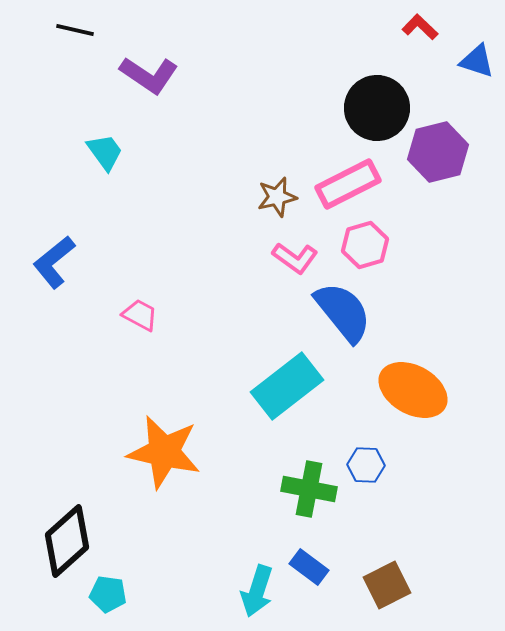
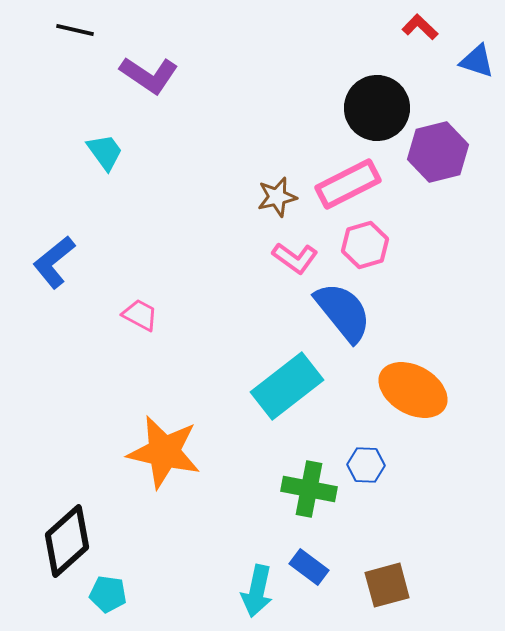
brown square: rotated 12 degrees clockwise
cyan arrow: rotated 6 degrees counterclockwise
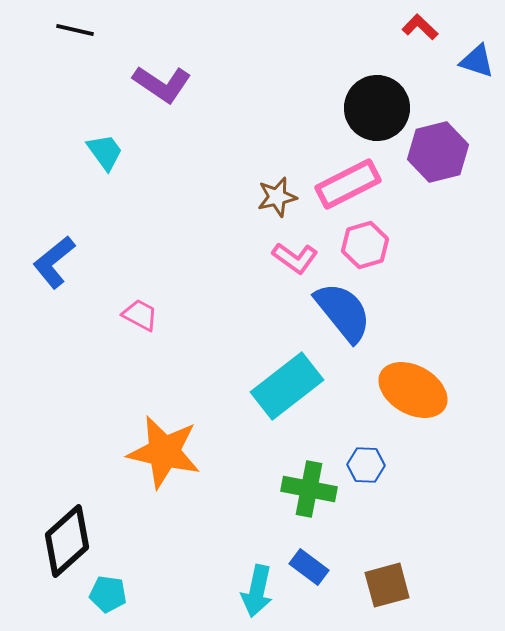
purple L-shape: moved 13 px right, 9 px down
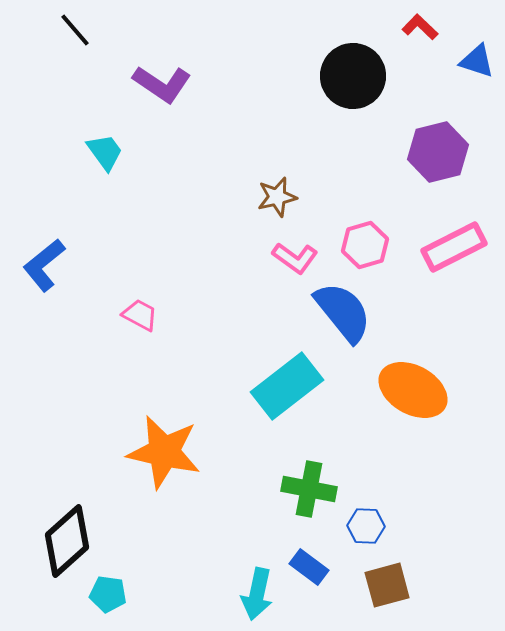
black line: rotated 36 degrees clockwise
black circle: moved 24 px left, 32 px up
pink rectangle: moved 106 px right, 63 px down
blue L-shape: moved 10 px left, 3 px down
blue hexagon: moved 61 px down
cyan arrow: moved 3 px down
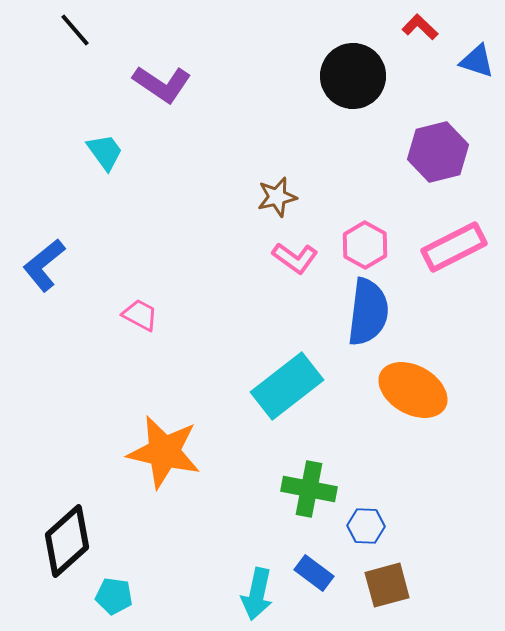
pink hexagon: rotated 15 degrees counterclockwise
blue semicircle: moved 25 px right; rotated 46 degrees clockwise
blue rectangle: moved 5 px right, 6 px down
cyan pentagon: moved 6 px right, 2 px down
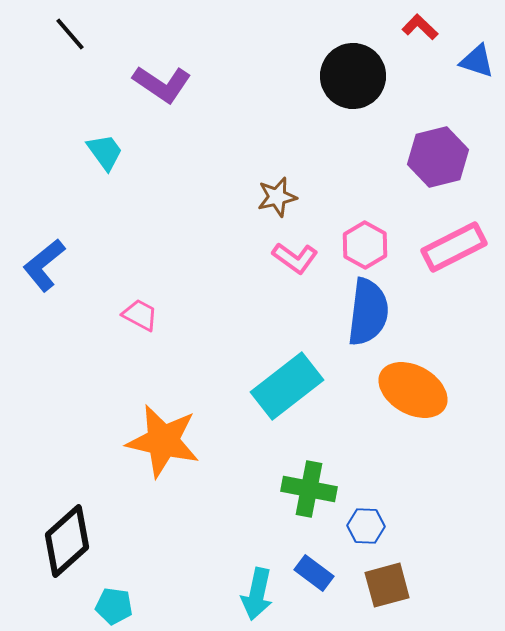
black line: moved 5 px left, 4 px down
purple hexagon: moved 5 px down
orange star: moved 1 px left, 11 px up
cyan pentagon: moved 10 px down
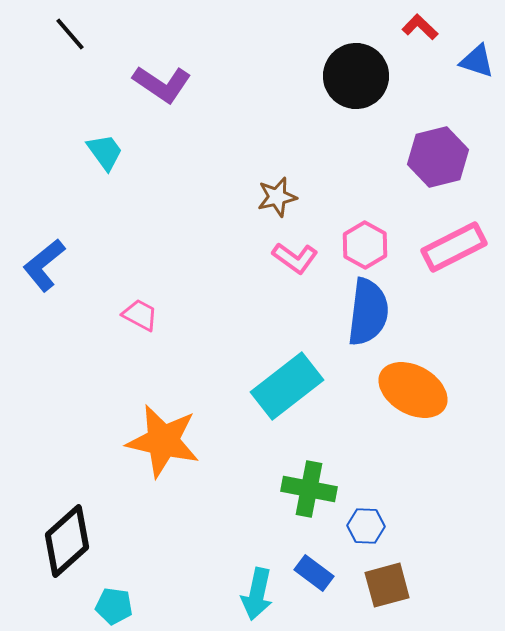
black circle: moved 3 px right
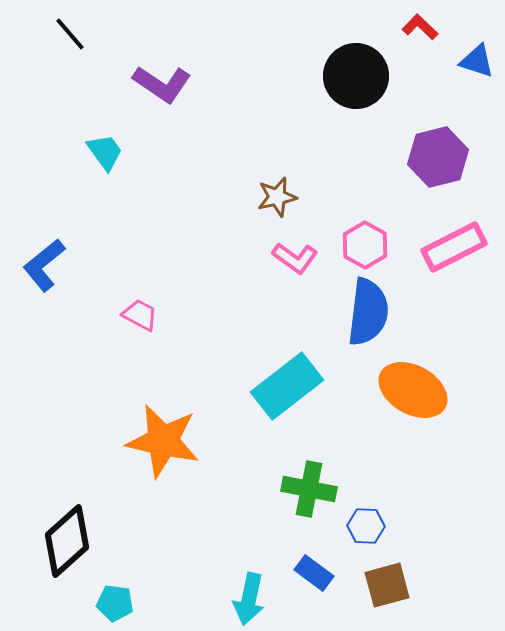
cyan arrow: moved 8 px left, 5 px down
cyan pentagon: moved 1 px right, 3 px up
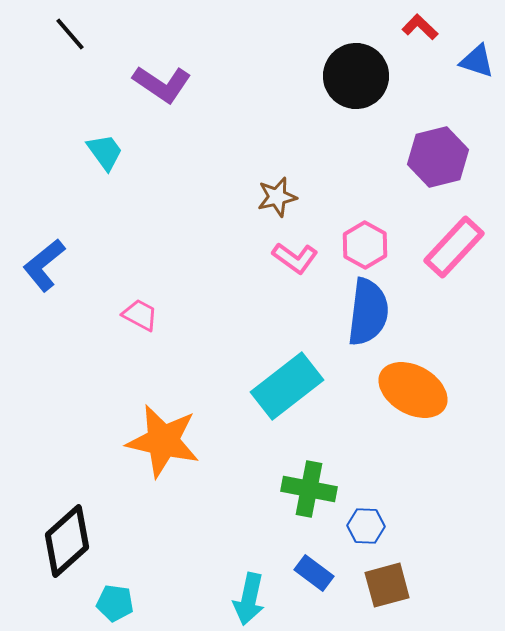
pink rectangle: rotated 20 degrees counterclockwise
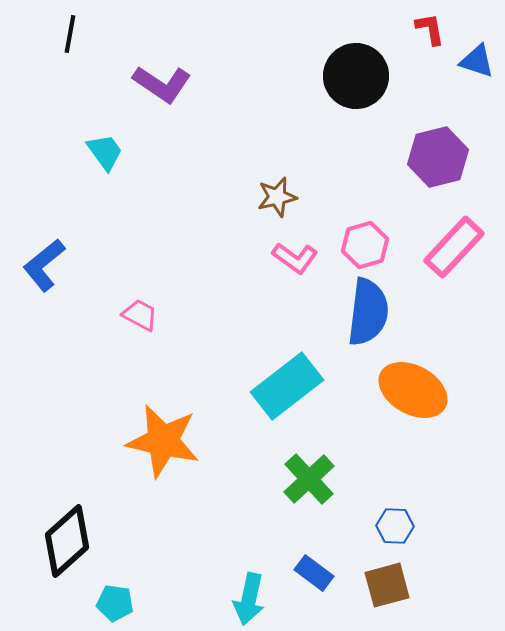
red L-shape: moved 10 px right, 2 px down; rotated 36 degrees clockwise
black line: rotated 51 degrees clockwise
pink hexagon: rotated 15 degrees clockwise
green cross: moved 10 px up; rotated 36 degrees clockwise
blue hexagon: moved 29 px right
